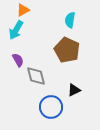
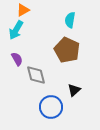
purple semicircle: moved 1 px left, 1 px up
gray diamond: moved 1 px up
black triangle: rotated 16 degrees counterclockwise
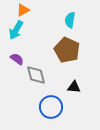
purple semicircle: rotated 24 degrees counterclockwise
black triangle: moved 3 px up; rotated 48 degrees clockwise
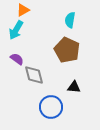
gray diamond: moved 2 px left
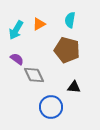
orange triangle: moved 16 px right, 14 px down
brown pentagon: rotated 10 degrees counterclockwise
gray diamond: rotated 10 degrees counterclockwise
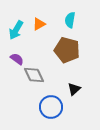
black triangle: moved 2 px down; rotated 48 degrees counterclockwise
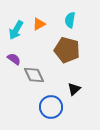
purple semicircle: moved 3 px left
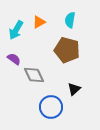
orange triangle: moved 2 px up
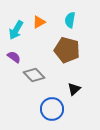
purple semicircle: moved 2 px up
gray diamond: rotated 20 degrees counterclockwise
blue circle: moved 1 px right, 2 px down
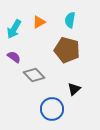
cyan arrow: moved 2 px left, 1 px up
